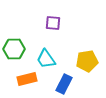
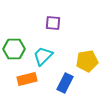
cyan trapezoid: moved 3 px left, 3 px up; rotated 80 degrees clockwise
blue rectangle: moved 1 px right, 1 px up
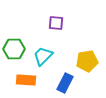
purple square: moved 3 px right
orange rectangle: moved 1 px left, 1 px down; rotated 18 degrees clockwise
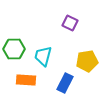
purple square: moved 14 px right; rotated 21 degrees clockwise
cyan trapezoid: rotated 30 degrees counterclockwise
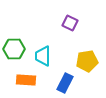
cyan trapezoid: rotated 15 degrees counterclockwise
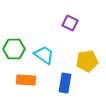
cyan trapezoid: moved 1 px right, 1 px up; rotated 125 degrees clockwise
blue rectangle: rotated 18 degrees counterclockwise
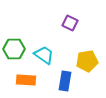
blue rectangle: moved 2 px up
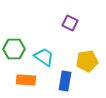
cyan trapezoid: moved 2 px down
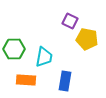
purple square: moved 2 px up
cyan trapezoid: rotated 65 degrees clockwise
yellow pentagon: moved 22 px up; rotated 20 degrees clockwise
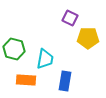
purple square: moved 3 px up
yellow pentagon: moved 1 px right, 1 px up; rotated 10 degrees counterclockwise
green hexagon: rotated 15 degrees clockwise
cyan trapezoid: moved 1 px right, 2 px down
